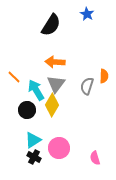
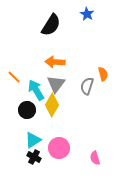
orange semicircle: moved 1 px left, 2 px up; rotated 16 degrees counterclockwise
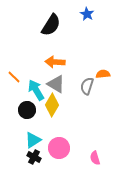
orange semicircle: rotated 80 degrees counterclockwise
gray triangle: rotated 36 degrees counterclockwise
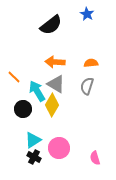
black semicircle: rotated 20 degrees clockwise
orange semicircle: moved 12 px left, 11 px up
cyan arrow: moved 1 px right, 1 px down
black circle: moved 4 px left, 1 px up
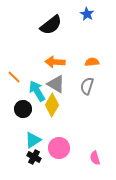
orange semicircle: moved 1 px right, 1 px up
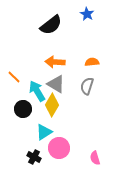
cyan triangle: moved 11 px right, 8 px up
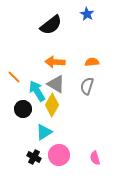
pink circle: moved 7 px down
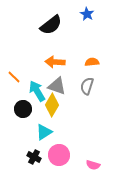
gray triangle: moved 1 px right, 2 px down; rotated 12 degrees counterclockwise
pink semicircle: moved 2 px left, 7 px down; rotated 56 degrees counterclockwise
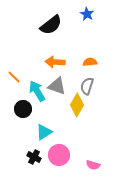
orange semicircle: moved 2 px left
yellow diamond: moved 25 px right
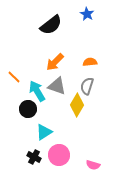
orange arrow: rotated 48 degrees counterclockwise
black circle: moved 5 px right
